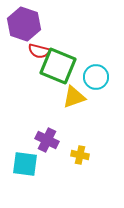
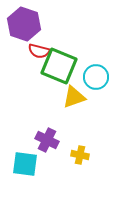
green square: moved 1 px right
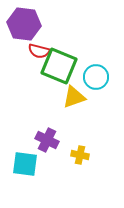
purple hexagon: rotated 12 degrees counterclockwise
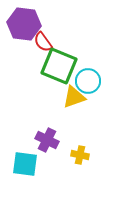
red semicircle: moved 4 px right, 9 px up; rotated 40 degrees clockwise
cyan circle: moved 8 px left, 4 px down
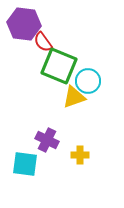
yellow cross: rotated 12 degrees counterclockwise
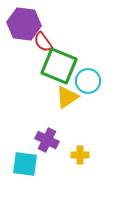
yellow triangle: moved 7 px left; rotated 15 degrees counterclockwise
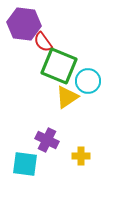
yellow cross: moved 1 px right, 1 px down
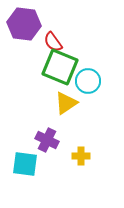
red semicircle: moved 10 px right
green square: moved 1 px right, 1 px down
yellow triangle: moved 1 px left, 6 px down
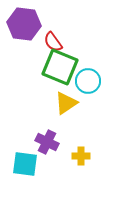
purple cross: moved 2 px down
